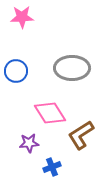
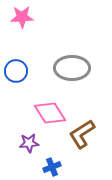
brown L-shape: moved 1 px right, 1 px up
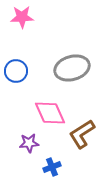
gray ellipse: rotated 16 degrees counterclockwise
pink diamond: rotated 8 degrees clockwise
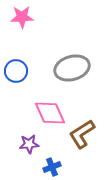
purple star: moved 1 px down
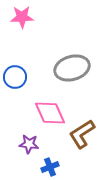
blue circle: moved 1 px left, 6 px down
purple star: rotated 12 degrees clockwise
blue cross: moved 2 px left
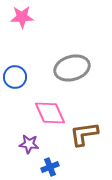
brown L-shape: moved 2 px right; rotated 24 degrees clockwise
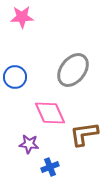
gray ellipse: moved 1 px right, 2 px down; rotated 36 degrees counterclockwise
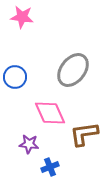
pink star: rotated 10 degrees clockwise
